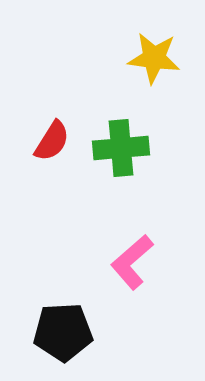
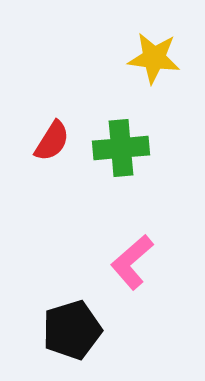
black pentagon: moved 9 px right, 2 px up; rotated 14 degrees counterclockwise
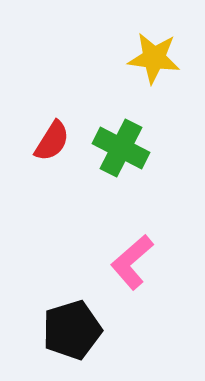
green cross: rotated 32 degrees clockwise
